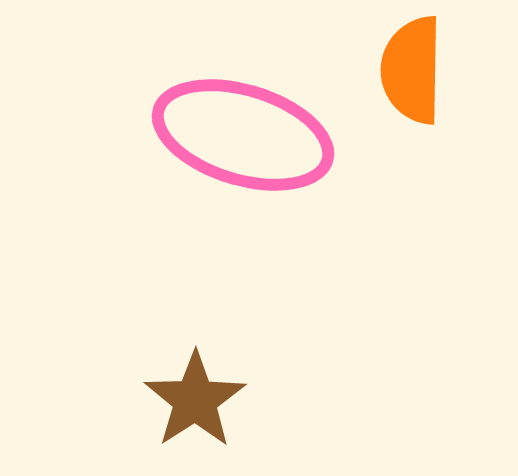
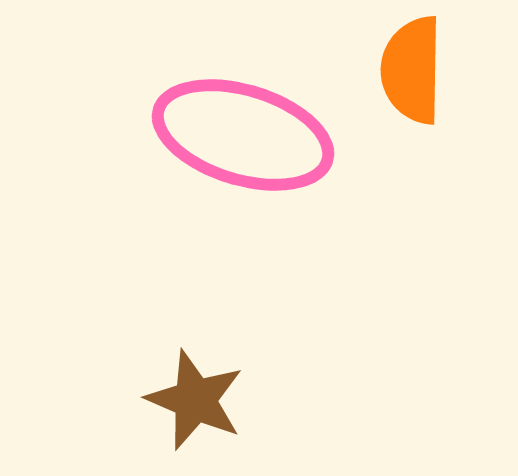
brown star: rotated 16 degrees counterclockwise
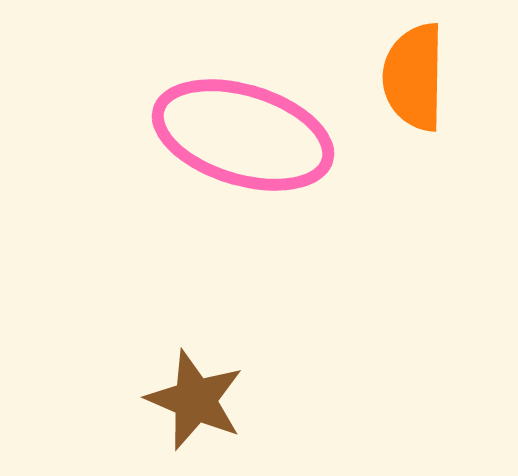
orange semicircle: moved 2 px right, 7 px down
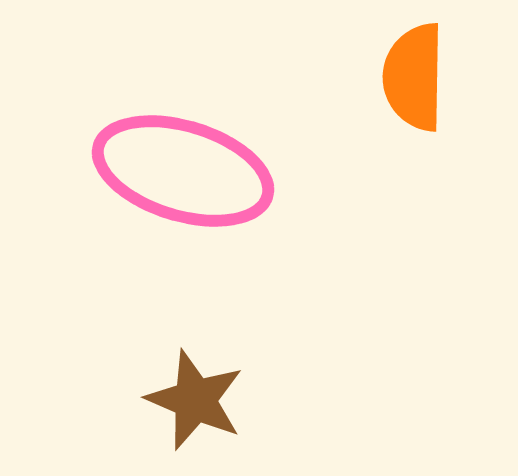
pink ellipse: moved 60 px left, 36 px down
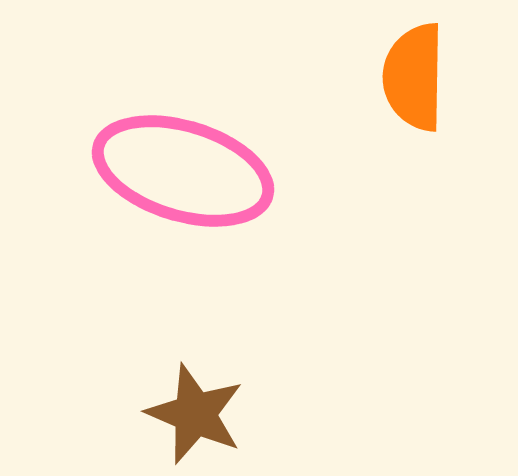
brown star: moved 14 px down
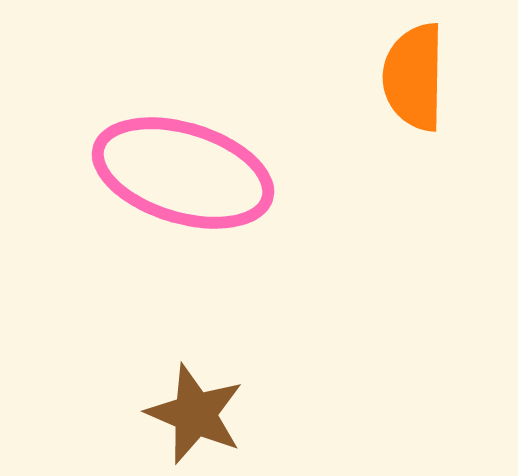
pink ellipse: moved 2 px down
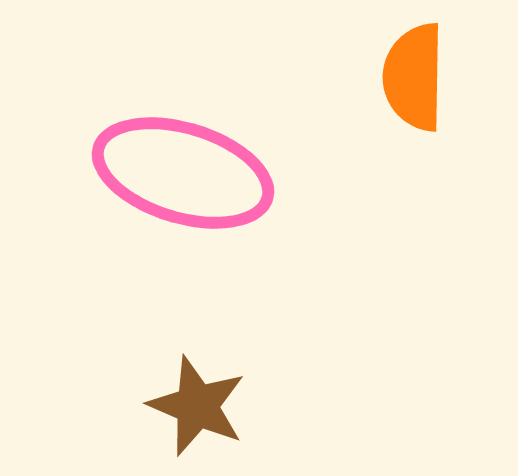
brown star: moved 2 px right, 8 px up
